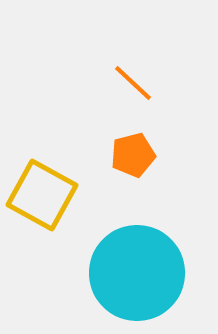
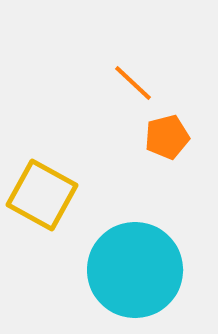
orange pentagon: moved 34 px right, 18 px up
cyan circle: moved 2 px left, 3 px up
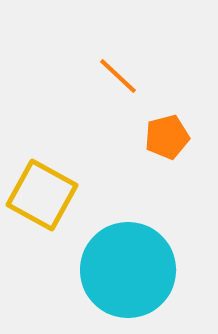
orange line: moved 15 px left, 7 px up
cyan circle: moved 7 px left
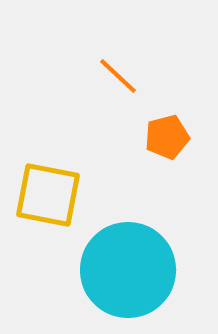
yellow square: moved 6 px right; rotated 18 degrees counterclockwise
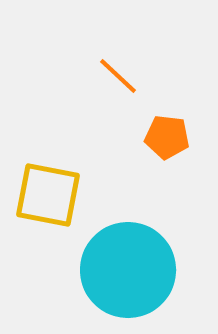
orange pentagon: rotated 21 degrees clockwise
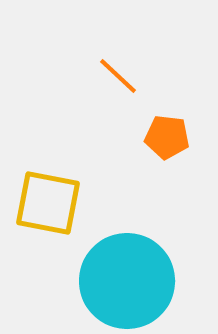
yellow square: moved 8 px down
cyan circle: moved 1 px left, 11 px down
